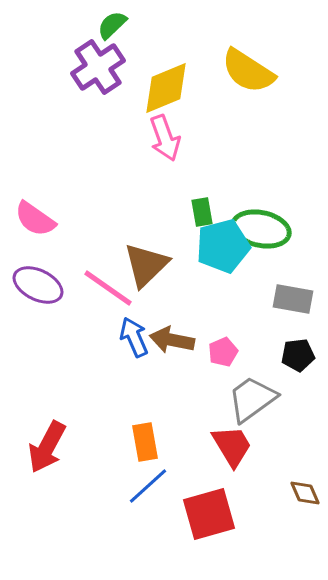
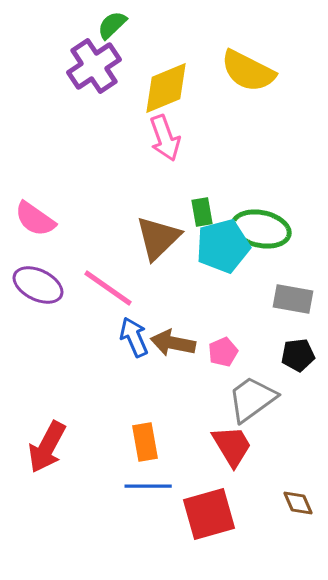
purple cross: moved 4 px left, 1 px up
yellow semicircle: rotated 6 degrees counterclockwise
brown triangle: moved 12 px right, 27 px up
brown arrow: moved 1 px right, 3 px down
blue line: rotated 42 degrees clockwise
brown diamond: moved 7 px left, 10 px down
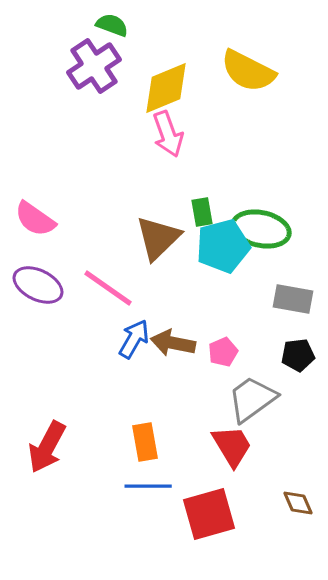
green semicircle: rotated 64 degrees clockwise
pink arrow: moved 3 px right, 4 px up
blue arrow: moved 2 px down; rotated 54 degrees clockwise
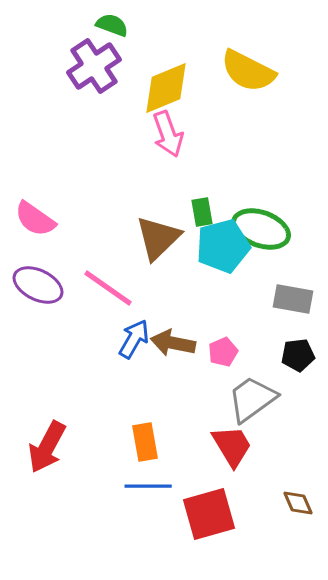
green ellipse: rotated 8 degrees clockwise
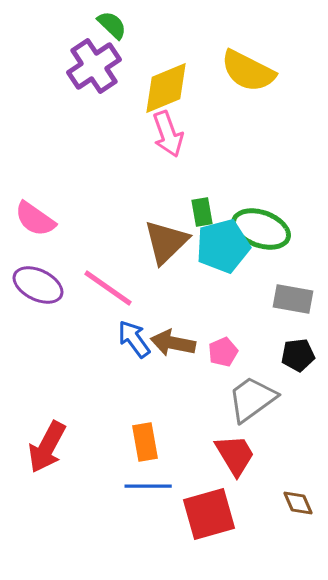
green semicircle: rotated 24 degrees clockwise
brown triangle: moved 8 px right, 4 px down
blue arrow: rotated 66 degrees counterclockwise
red trapezoid: moved 3 px right, 9 px down
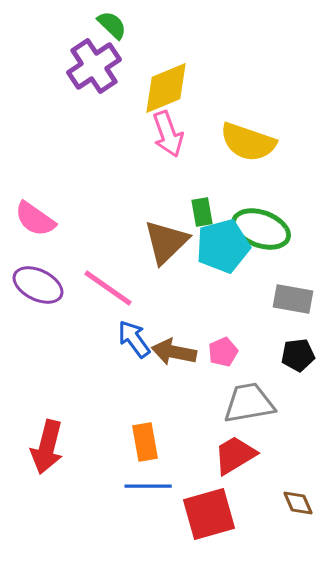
yellow semicircle: moved 71 px down; rotated 8 degrees counterclockwise
brown arrow: moved 1 px right, 9 px down
gray trapezoid: moved 3 px left, 4 px down; rotated 26 degrees clockwise
red arrow: rotated 14 degrees counterclockwise
red trapezoid: rotated 90 degrees counterclockwise
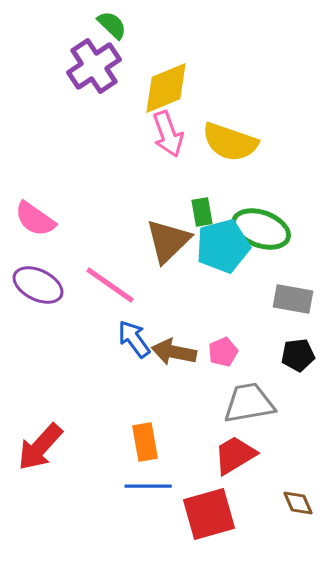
yellow semicircle: moved 18 px left
brown triangle: moved 2 px right, 1 px up
pink line: moved 2 px right, 3 px up
red arrow: moved 7 px left; rotated 28 degrees clockwise
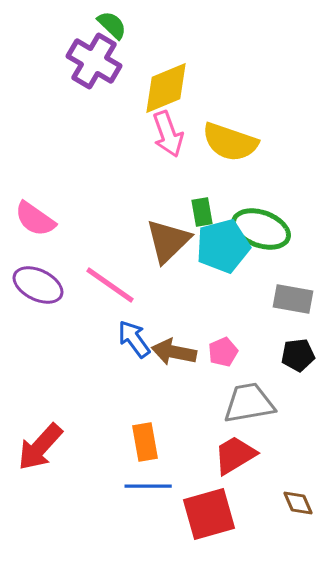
purple cross: moved 5 px up; rotated 26 degrees counterclockwise
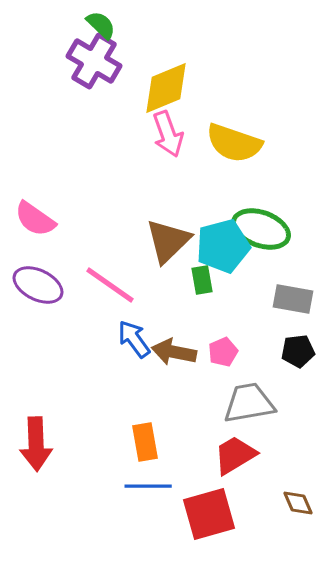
green semicircle: moved 11 px left
yellow semicircle: moved 4 px right, 1 px down
green rectangle: moved 68 px down
black pentagon: moved 4 px up
red arrow: moved 4 px left, 3 px up; rotated 44 degrees counterclockwise
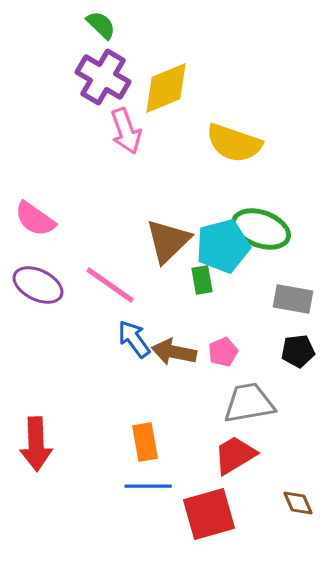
purple cross: moved 9 px right, 16 px down
pink arrow: moved 42 px left, 3 px up
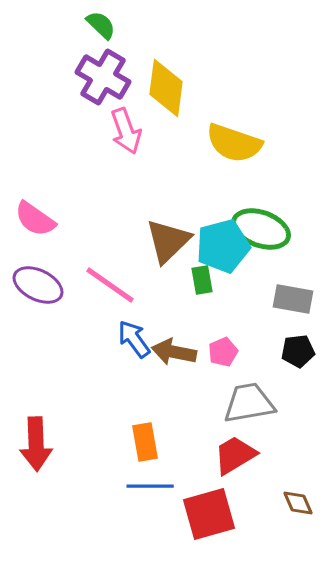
yellow diamond: rotated 60 degrees counterclockwise
blue line: moved 2 px right
